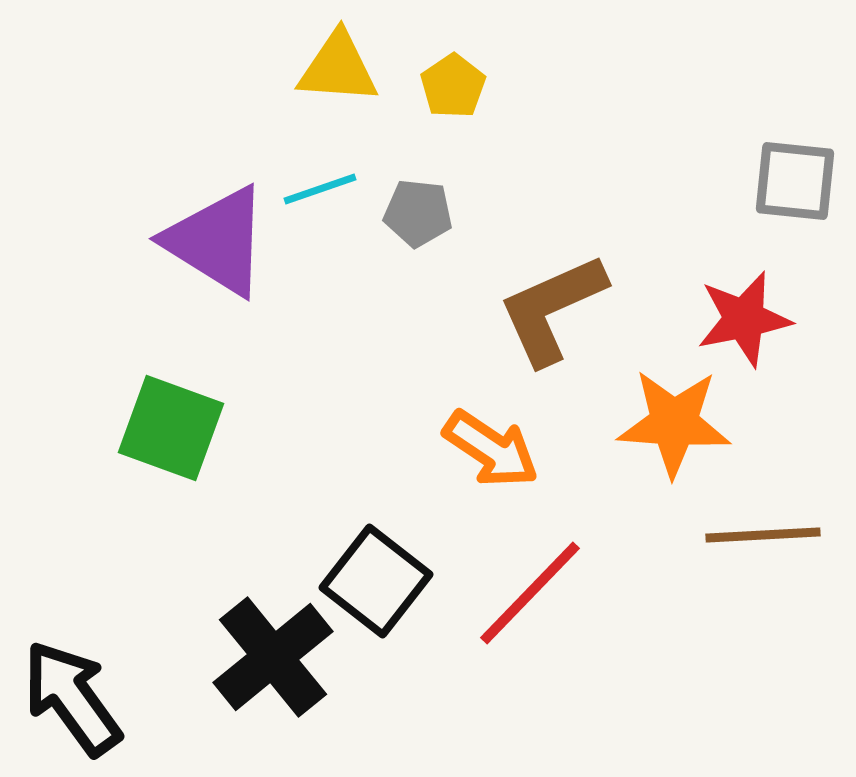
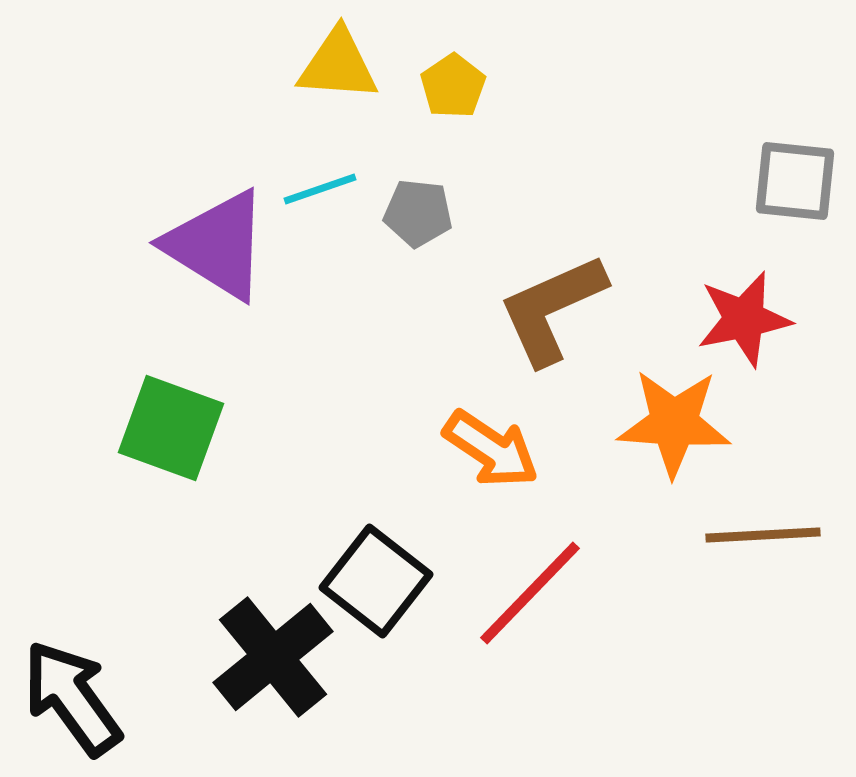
yellow triangle: moved 3 px up
purple triangle: moved 4 px down
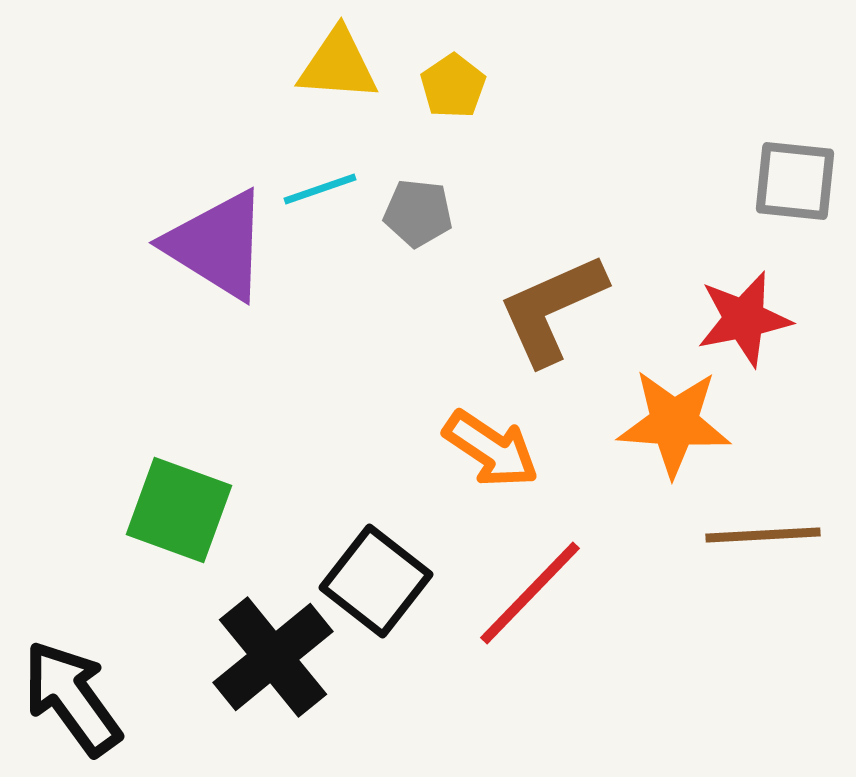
green square: moved 8 px right, 82 px down
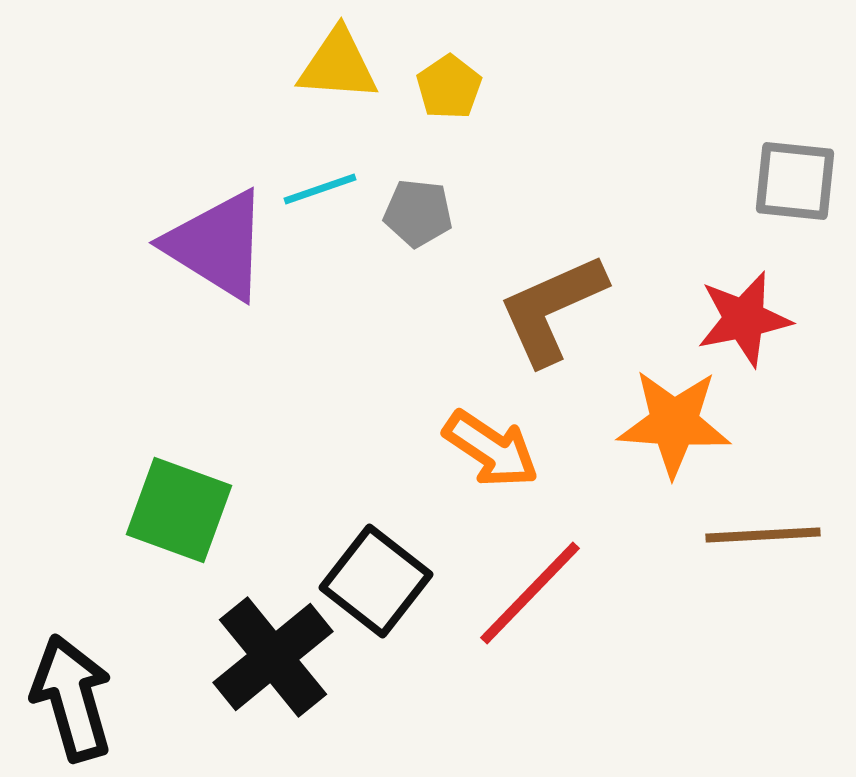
yellow pentagon: moved 4 px left, 1 px down
black arrow: rotated 20 degrees clockwise
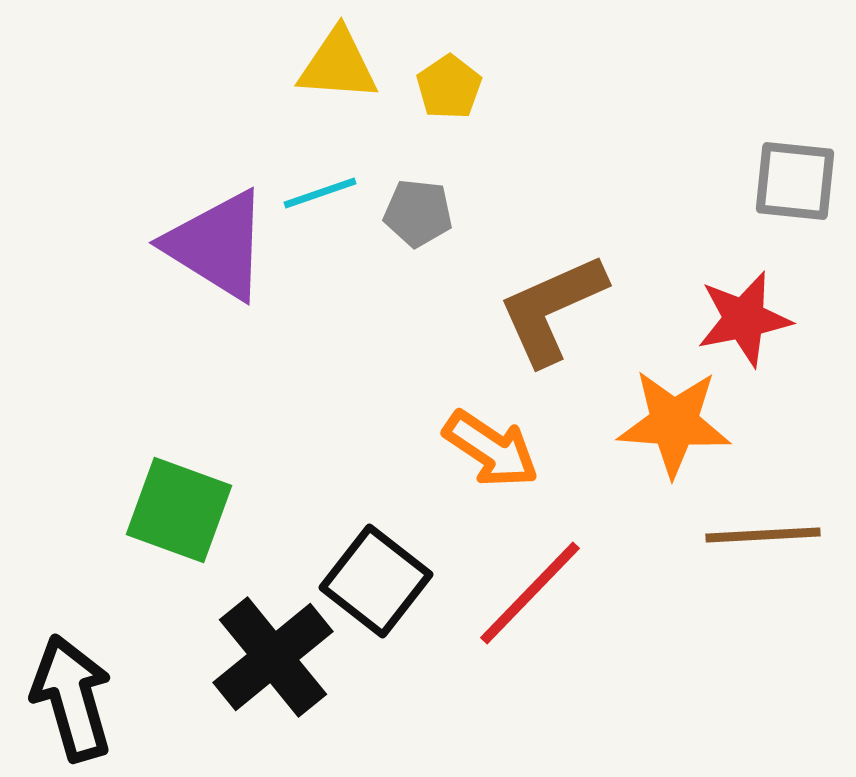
cyan line: moved 4 px down
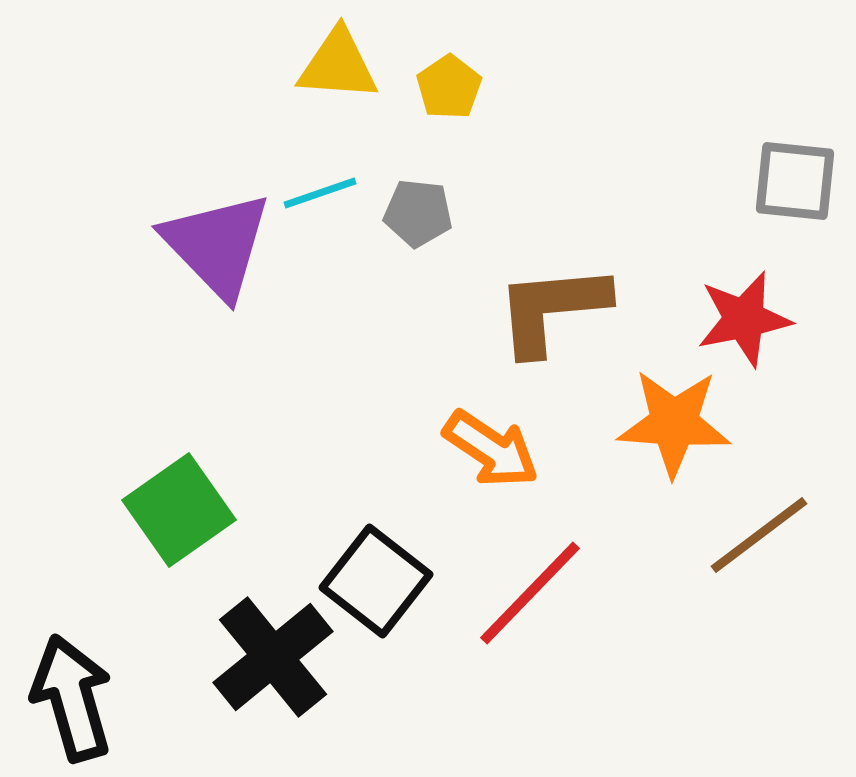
purple triangle: rotated 14 degrees clockwise
brown L-shape: rotated 19 degrees clockwise
green square: rotated 35 degrees clockwise
brown line: moved 4 px left; rotated 34 degrees counterclockwise
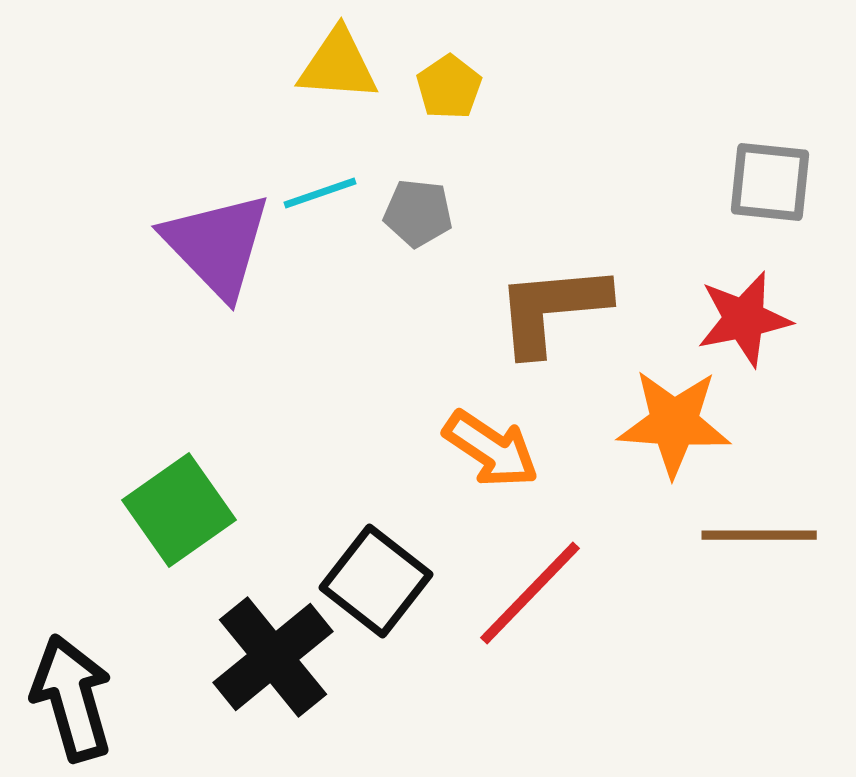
gray square: moved 25 px left, 1 px down
brown line: rotated 37 degrees clockwise
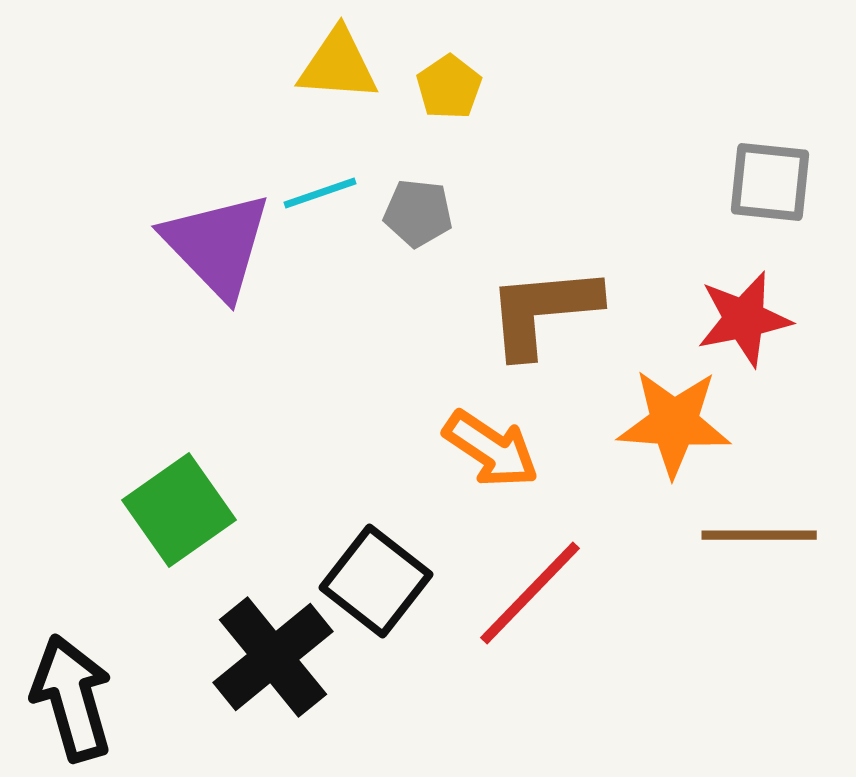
brown L-shape: moved 9 px left, 2 px down
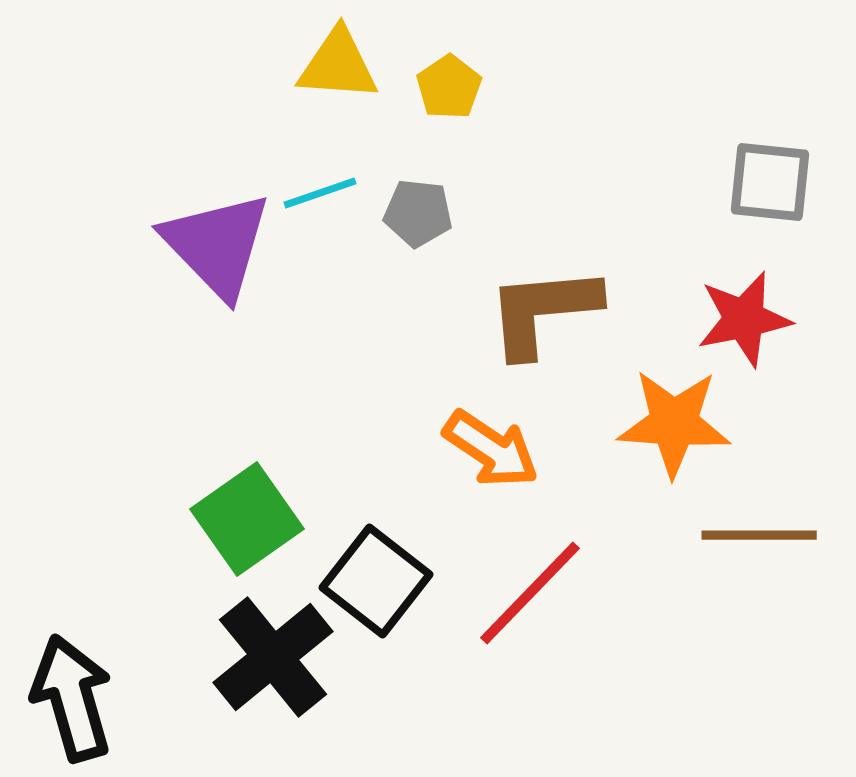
green square: moved 68 px right, 9 px down
